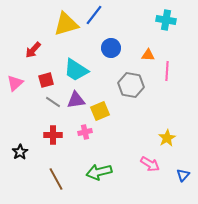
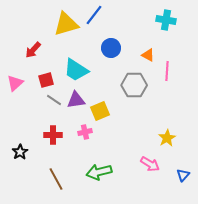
orange triangle: rotated 24 degrees clockwise
gray hexagon: moved 3 px right; rotated 10 degrees counterclockwise
gray line: moved 1 px right, 2 px up
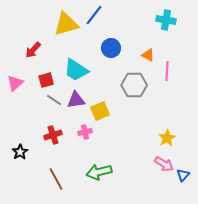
red cross: rotated 18 degrees counterclockwise
pink arrow: moved 14 px right
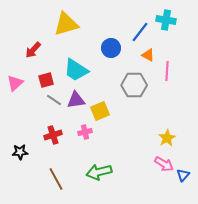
blue line: moved 46 px right, 17 px down
black star: rotated 28 degrees clockwise
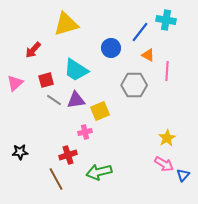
red cross: moved 15 px right, 20 px down
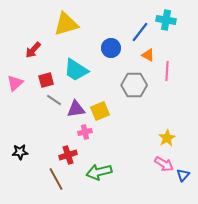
purple triangle: moved 9 px down
